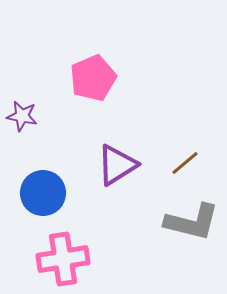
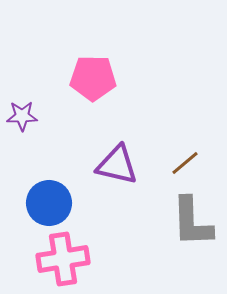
pink pentagon: rotated 24 degrees clockwise
purple star: rotated 12 degrees counterclockwise
purple triangle: rotated 45 degrees clockwise
blue circle: moved 6 px right, 10 px down
gray L-shape: rotated 74 degrees clockwise
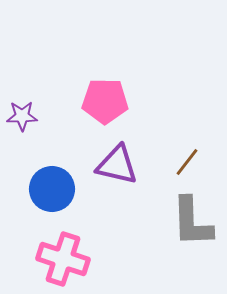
pink pentagon: moved 12 px right, 23 px down
brown line: moved 2 px right, 1 px up; rotated 12 degrees counterclockwise
blue circle: moved 3 px right, 14 px up
pink cross: rotated 27 degrees clockwise
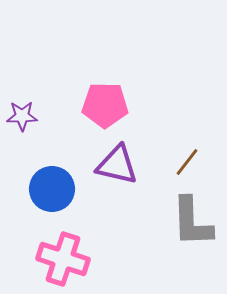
pink pentagon: moved 4 px down
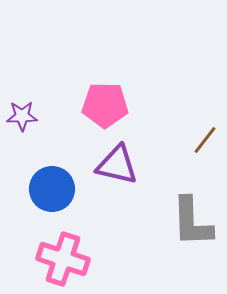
brown line: moved 18 px right, 22 px up
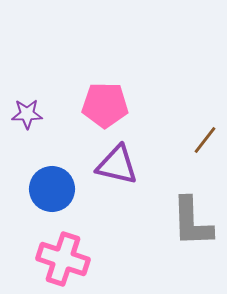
purple star: moved 5 px right, 2 px up
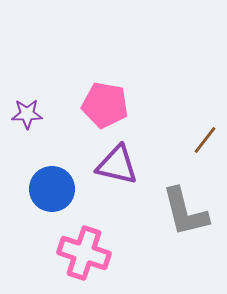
pink pentagon: rotated 9 degrees clockwise
gray L-shape: moved 7 px left, 10 px up; rotated 12 degrees counterclockwise
pink cross: moved 21 px right, 6 px up
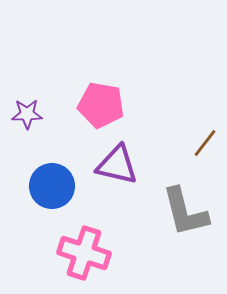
pink pentagon: moved 4 px left
brown line: moved 3 px down
blue circle: moved 3 px up
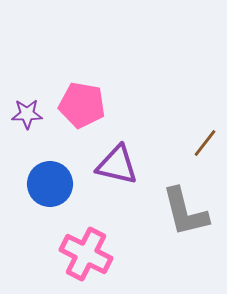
pink pentagon: moved 19 px left
blue circle: moved 2 px left, 2 px up
pink cross: moved 2 px right, 1 px down; rotated 9 degrees clockwise
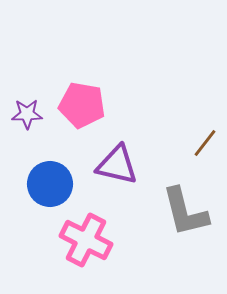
pink cross: moved 14 px up
